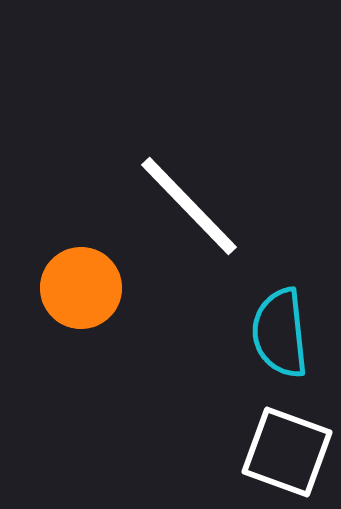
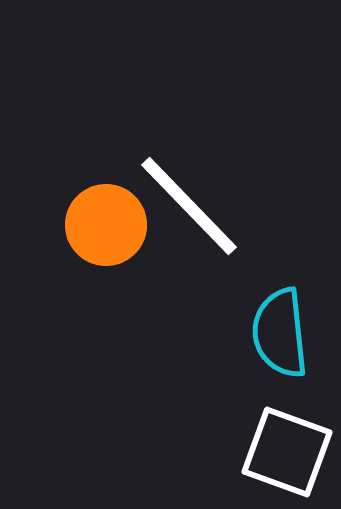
orange circle: moved 25 px right, 63 px up
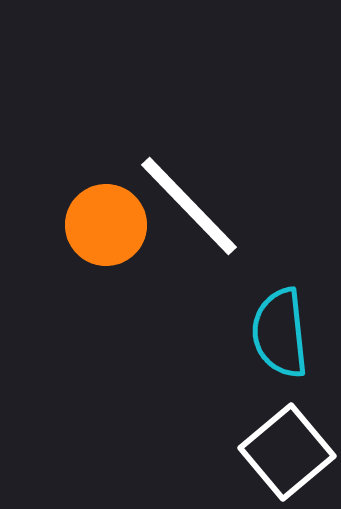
white square: rotated 30 degrees clockwise
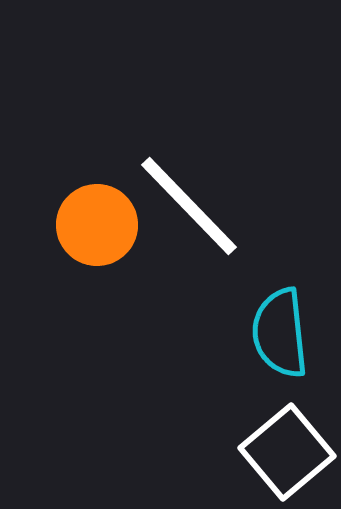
orange circle: moved 9 px left
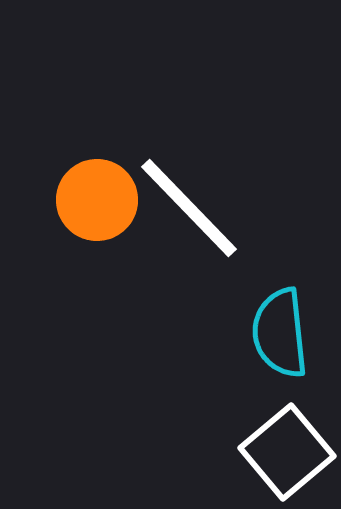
white line: moved 2 px down
orange circle: moved 25 px up
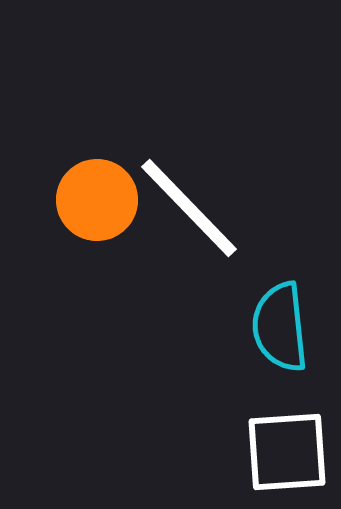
cyan semicircle: moved 6 px up
white square: rotated 36 degrees clockwise
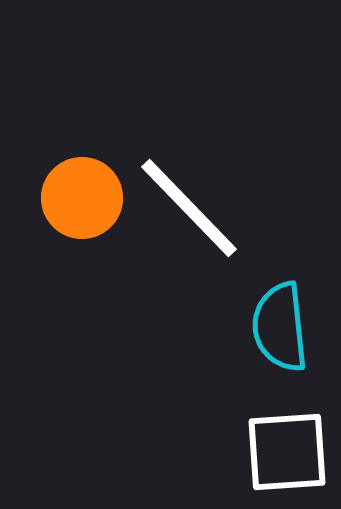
orange circle: moved 15 px left, 2 px up
